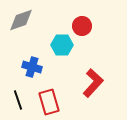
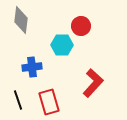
gray diamond: rotated 64 degrees counterclockwise
red circle: moved 1 px left
blue cross: rotated 24 degrees counterclockwise
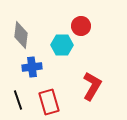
gray diamond: moved 15 px down
red L-shape: moved 1 px left, 3 px down; rotated 12 degrees counterclockwise
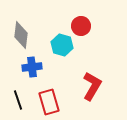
cyan hexagon: rotated 15 degrees clockwise
